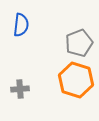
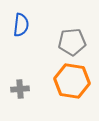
gray pentagon: moved 7 px left, 1 px up; rotated 16 degrees clockwise
orange hexagon: moved 4 px left, 1 px down; rotated 8 degrees counterclockwise
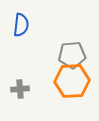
gray pentagon: moved 13 px down
orange hexagon: rotated 12 degrees counterclockwise
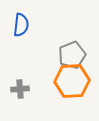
gray pentagon: rotated 16 degrees counterclockwise
